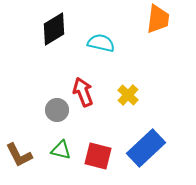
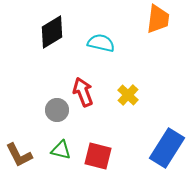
black diamond: moved 2 px left, 3 px down
blue rectangle: moved 21 px right; rotated 15 degrees counterclockwise
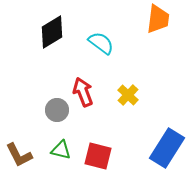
cyan semicircle: rotated 24 degrees clockwise
